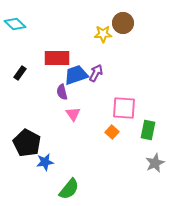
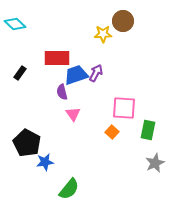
brown circle: moved 2 px up
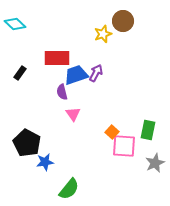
yellow star: rotated 18 degrees counterclockwise
pink square: moved 38 px down
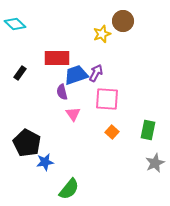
yellow star: moved 1 px left
pink square: moved 17 px left, 47 px up
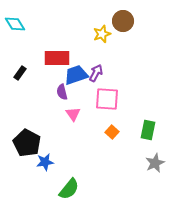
cyan diamond: rotated 15 degrees clockwise
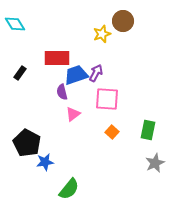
pink triangle: rotated 28 degrees clockwise
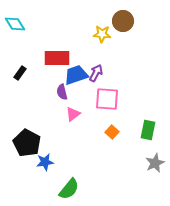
yellow star: rotated 24 degrees clockwise
